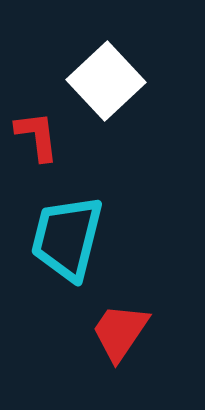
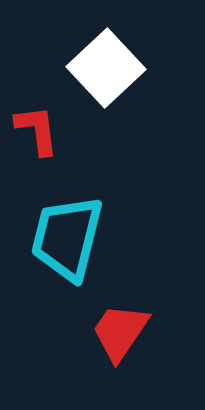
white square: moved 13 px up
red L-shape: moved 6 px up
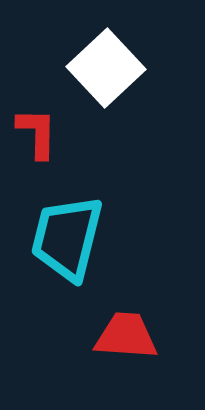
red L-shape: moved 3 px down; rotated 8 degrees clockwise
red trapezoid: moved 6 px right, 4 px down; rotated 60 degrees clockwise
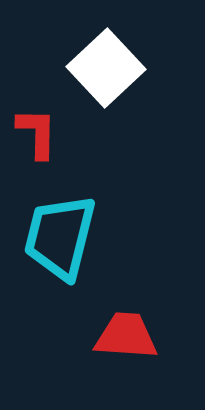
cyan trapezoid: moved 7 px left, 1 px up
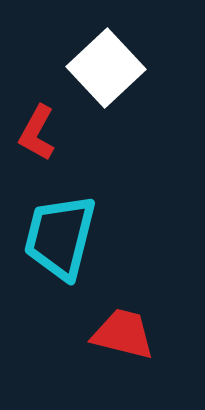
red L-shape: rotated 152 degrees counterclockwise
red trapezoid: moved 3 px left, 2 px up; rotated 10 degrees clockwise
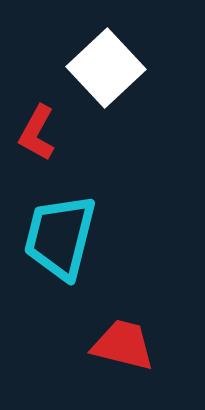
red trapezoid: moved 11 px down
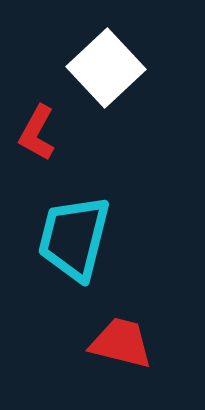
cyan trapezoid: moved 14 px right, 1 px down
red trapezoid: moved 2 px left, 2 px up
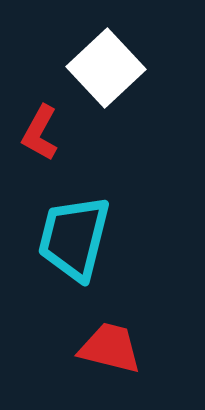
red L-shape: moved 3 px right
red trapezoid: moved 11 px left, 5 px down
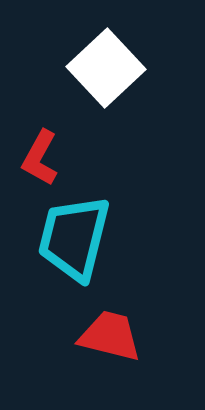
red L-shape: moved 25 px down
red trapezoid: moved 12 px up
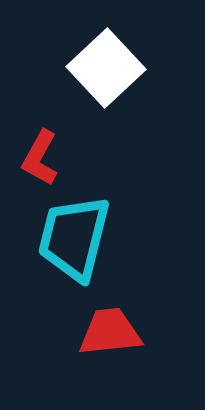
red trapezoid: moved 4 px up; rotated 20 degrees counterclockwise
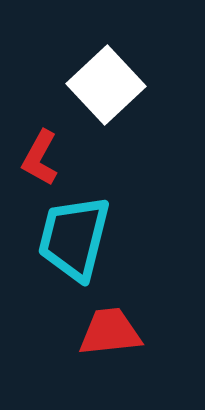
white square: moved 17 px down
